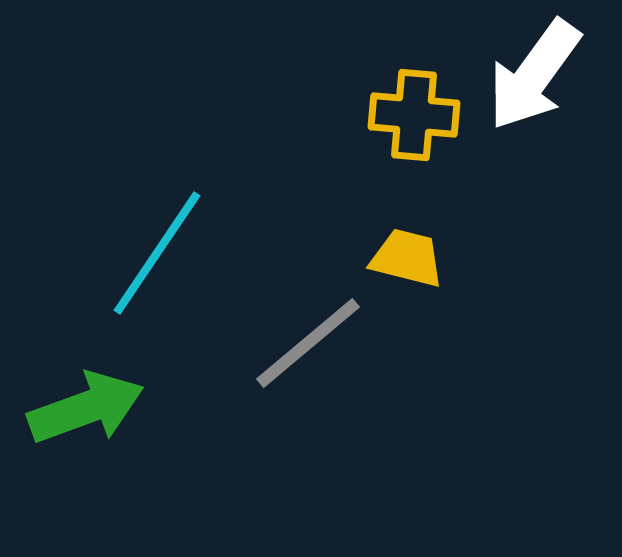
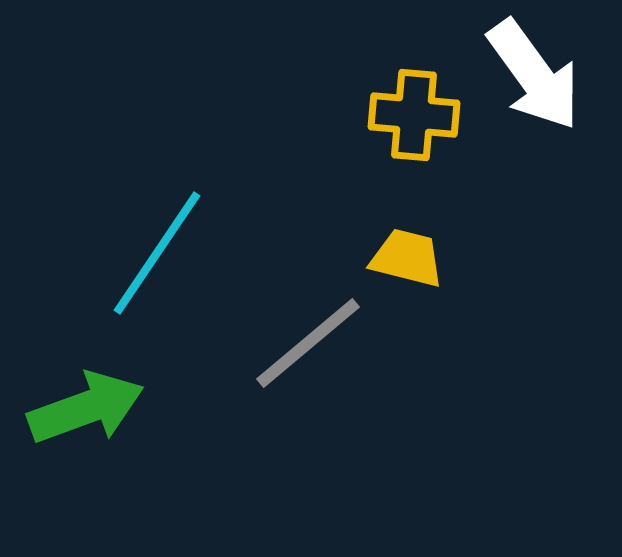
white arrow: rotated 72 degrees counterclockwise
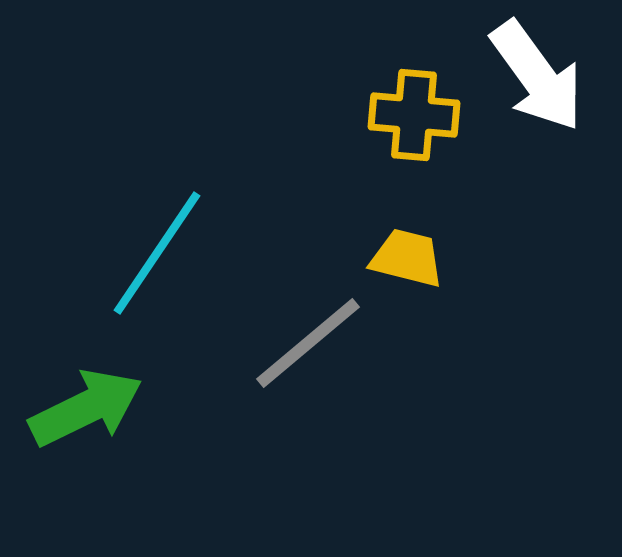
white arrow: moved 3 px right, 1 px down
green arrow: rotated 6 degrees counterclockwise
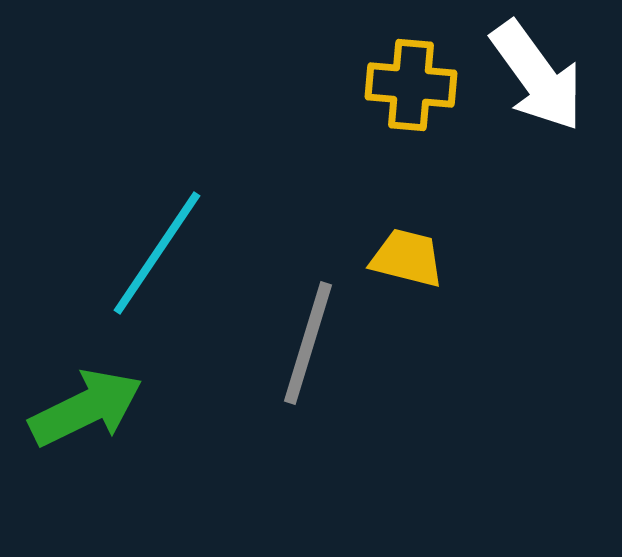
yellow cross: moved 3 px left, 30 px up
gray line: rotated 33 degrees counterclockwise
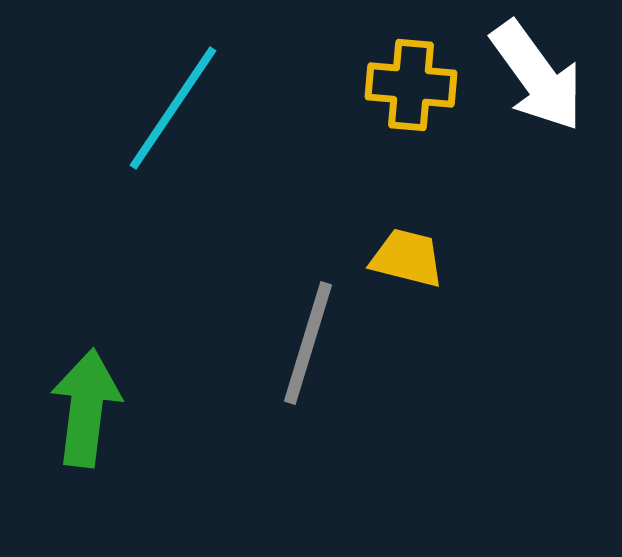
cyan line: moved 16 px right, 145 px up
green arrow: rotated 57 degrees counterclockwise
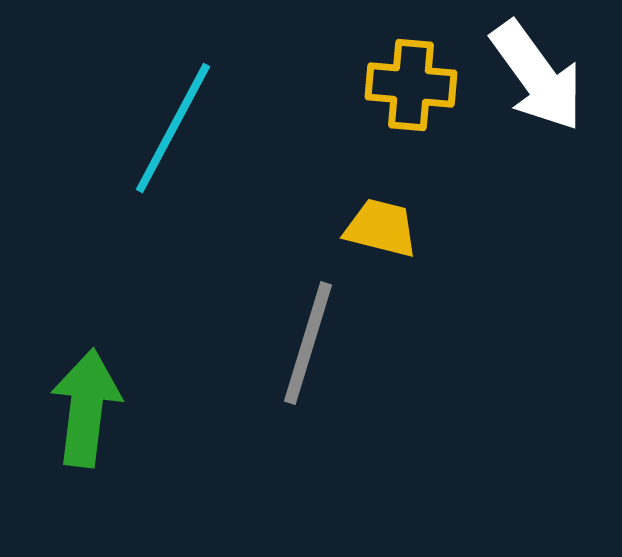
cyan line: moved 20 px down; rotated 6 degrees counterclockwise
yellow trapezoid: moved 26 px left, 30 px up
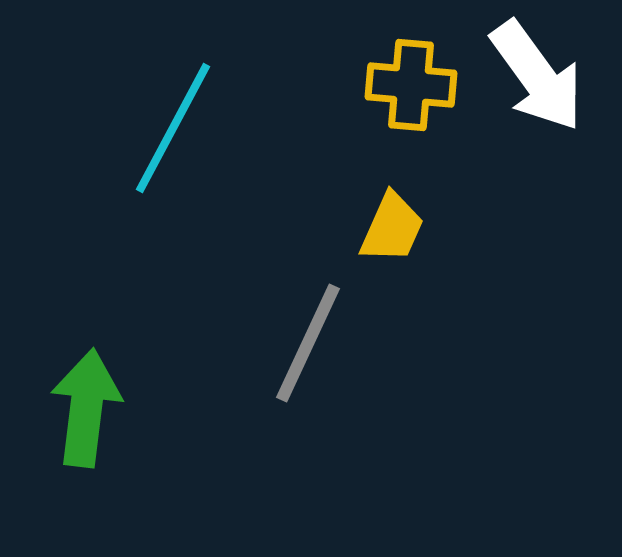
yellow trapezoid: moved 11 px right; rotated 100 degrees clockwise
gray line: rotated 8 degrees clockwise
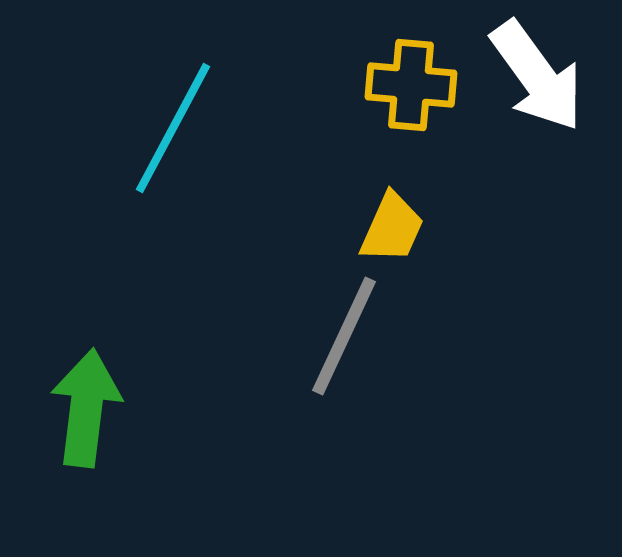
gray line: moved 36 px right, 7 px up
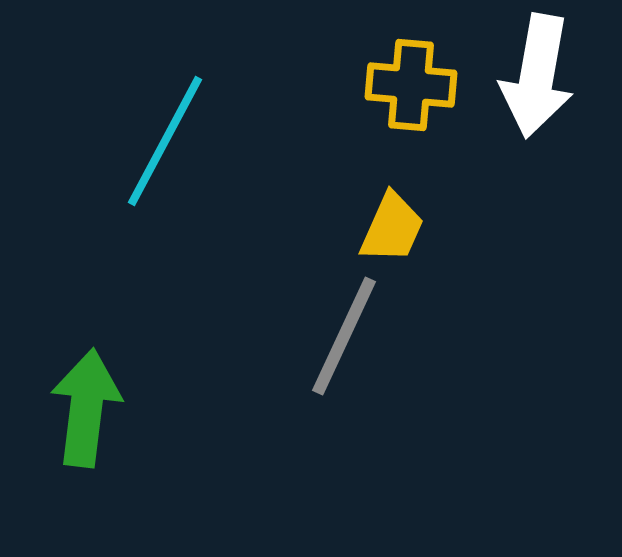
white arrow: rotated 46 degrees clockwise
cyan line: moved 8 px left, 13 px down
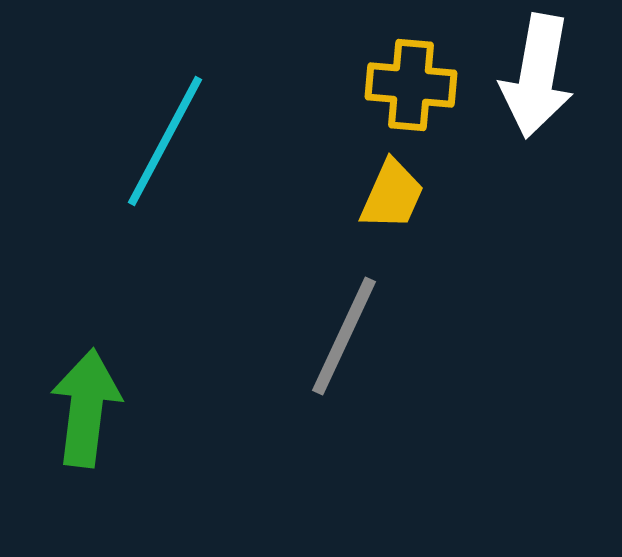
yellow trapezoid: moved 33 px up
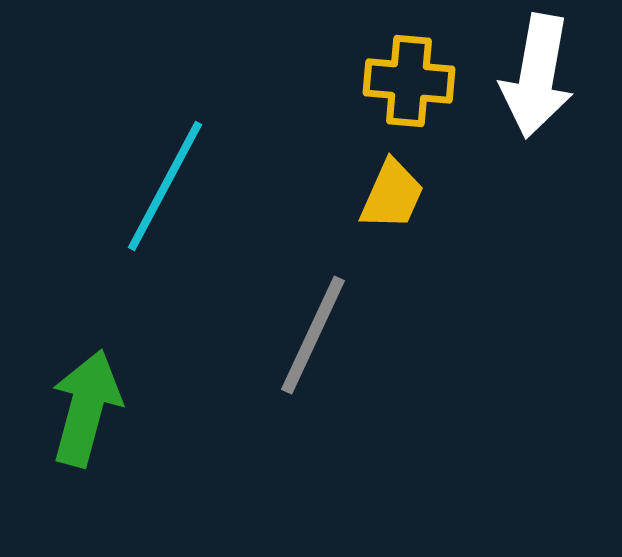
yellow cross: moved 2 px left, 4 px up
cyan line: moved 45 px down
gray line: moved 31 px left, 1 px up
green arrow: rotated 8 degrees clockwise
